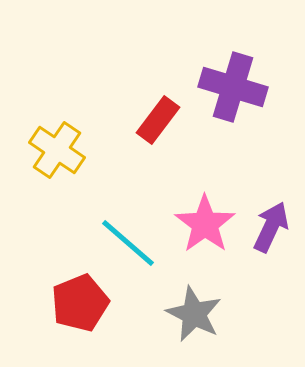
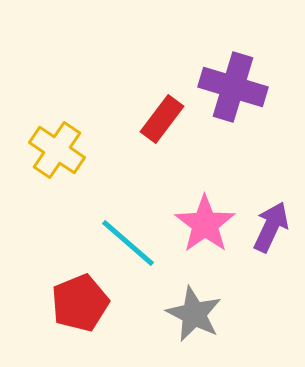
red rectangle: moved 4 px right, 1 px up
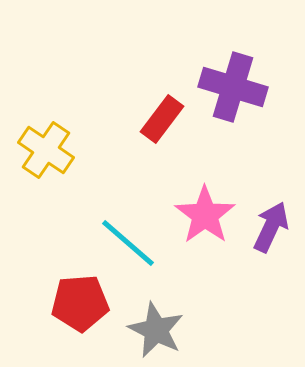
yellow cross: moved 11 px left
pink star: moved 9 px up
red pentagon: rotated 18 degrees clockwise
gray star: moved 38 px left, 16 px down
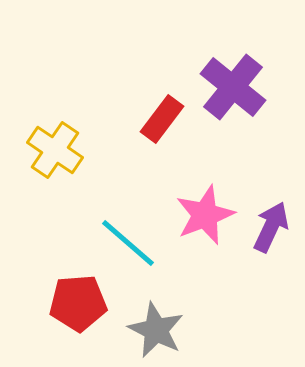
purple cross: rotated 22 degrees clockwise
yellow cross: moved 9 px right
pink star: rotated 14 degrees clockwise
red pentagon: moved 2 px left
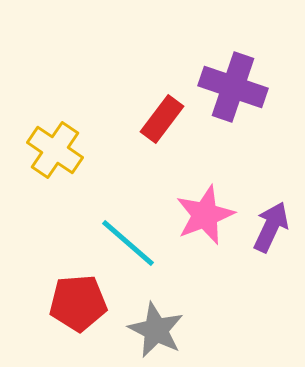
purple cross: rotated 20 degrees counterclockwise
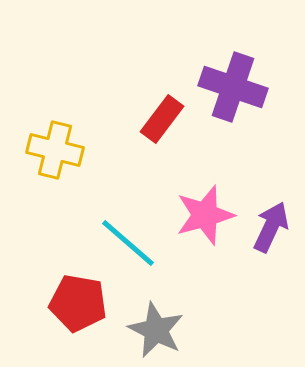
yellow cross: rotated 20 degrees counterclockwise
pink star: rotated 6 degrees clockwise
red pentagon: rotated 14 degrees clockwise
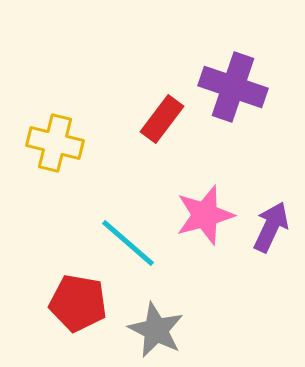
yellow cross: moved 7 px up
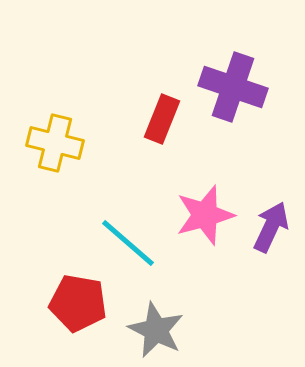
red rectangle: rotated 15 degrees counterclockwise
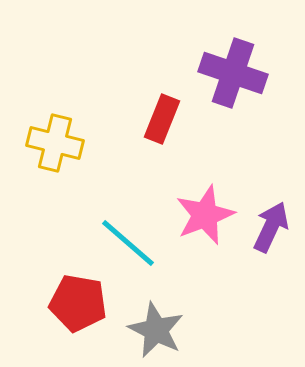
purple cross: moved 14 px up
pink star: rotated 6 degrees counterclockwise
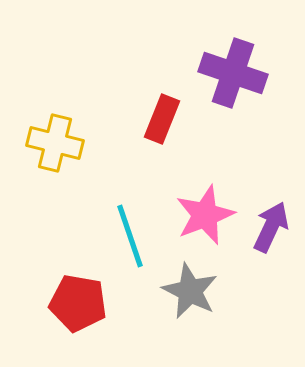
cyan line: moved 2 px right, 7 px up; rotated 30 degrees clockwise
gray star: moved 34 px right, 39 px up
